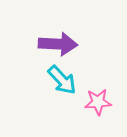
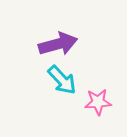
purple arrow: rotated 18 degrees counterclockwise
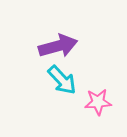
purple arrow: moved 2 px down
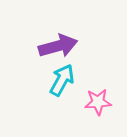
cyan arrow: rotated 108 degrees counterclockwise
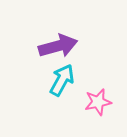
pink star: rotated 8 degrees counterclockwise
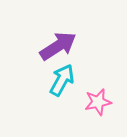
purple arrow: rotated 18 degrees counterclockwise
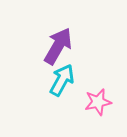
purple arrow: rotated 27 degrees counterclockwise
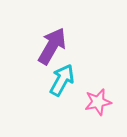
purple arrow: moved 6 px left
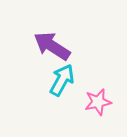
purple arrow: rotated 87 degrees counterclockwise
